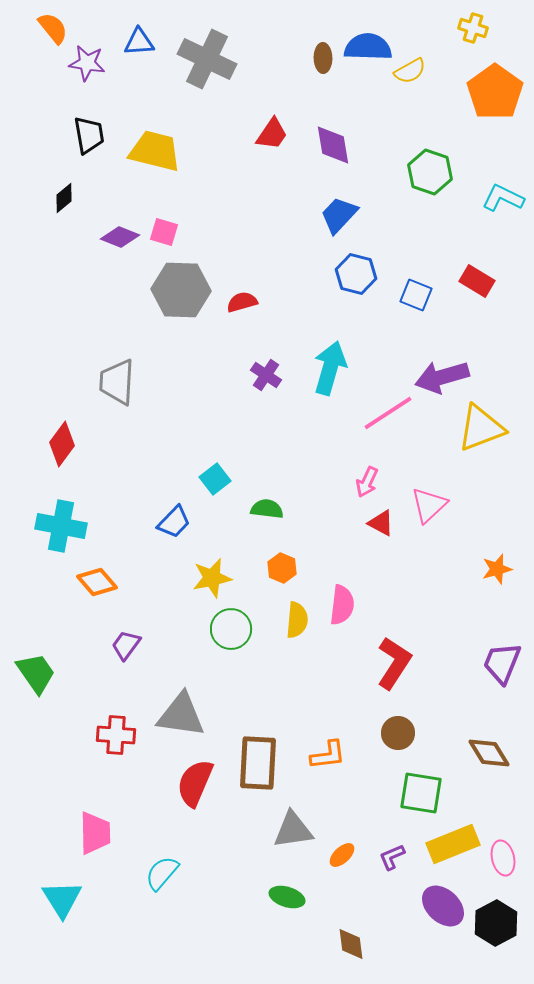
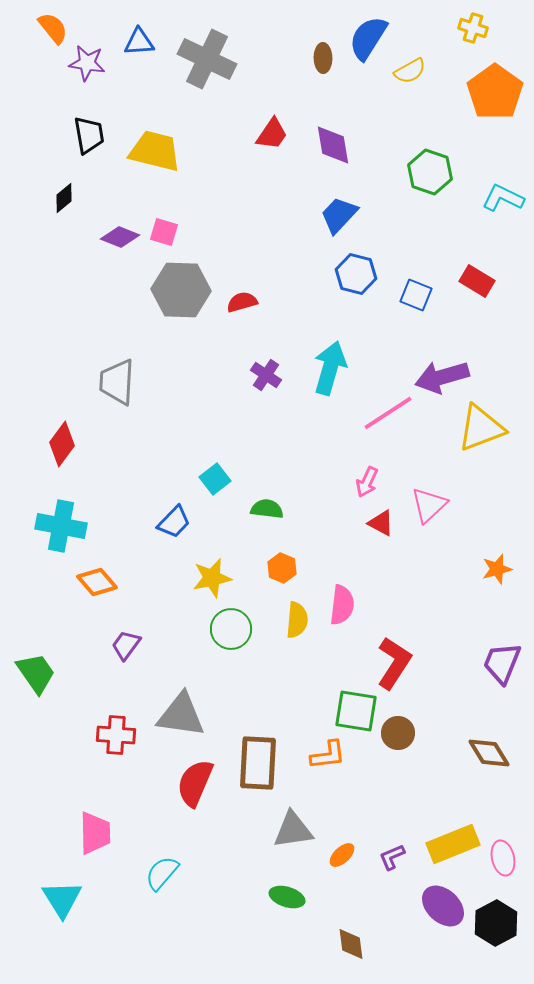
blue semicircle at (368, 47): moved 9 px up; rotated 60 degrees counterclockwise
green square at (421, 793): moved 65 px left, 82 px up
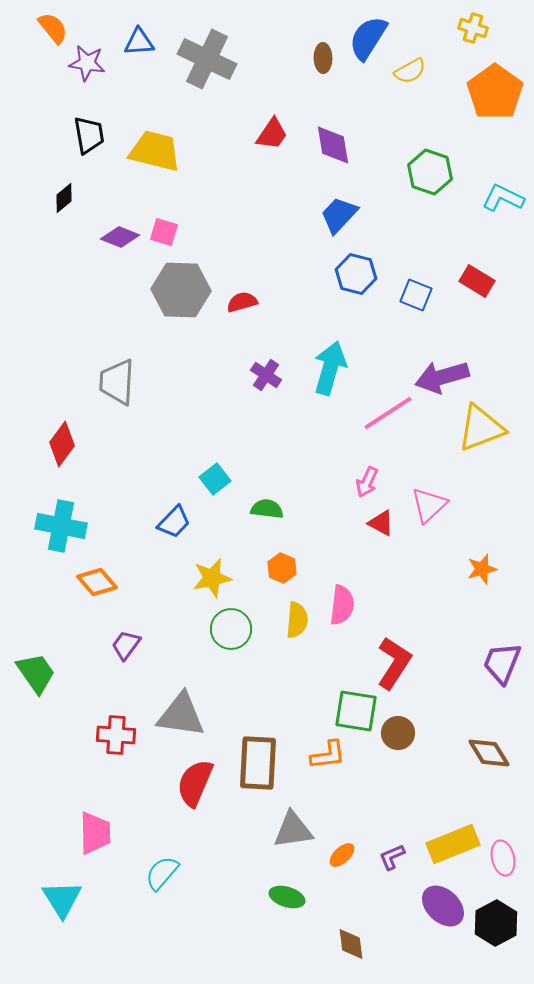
orange star at (497, 569): moved 15 px left
